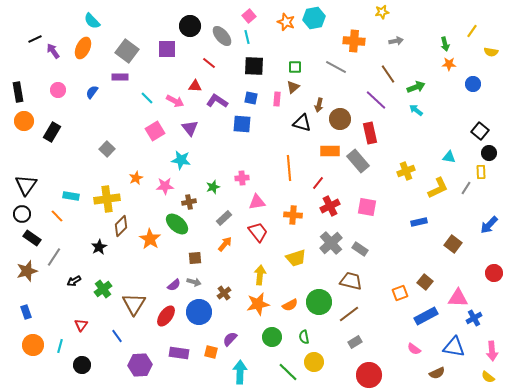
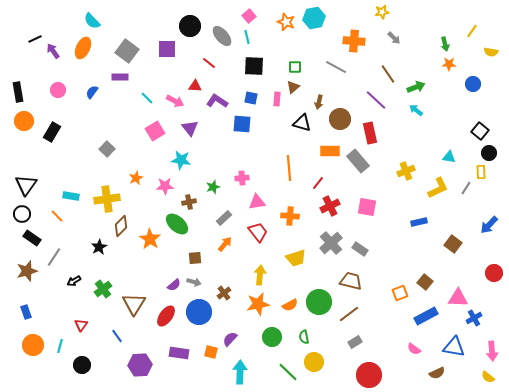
gray arrow at (396, 41): moved 2 px left, 3 px up; rotated 56 degrees clockwise
brown arrow at (319, 105): moved 3 px up
orange cross at (293, 215): moved 3 px left, 1 px down
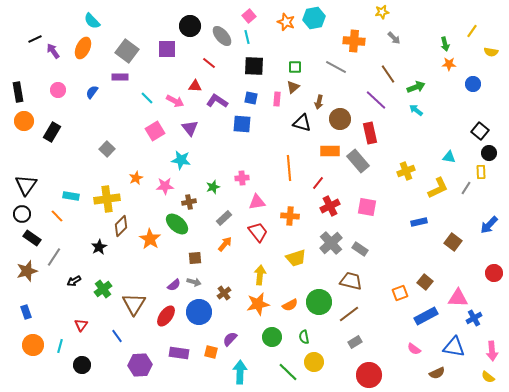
brown square at (453, 244): moved 2 px up
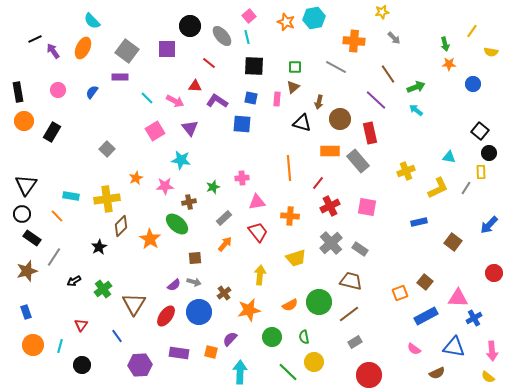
orange star at (258, 304): moved 9 px left, 6 px down
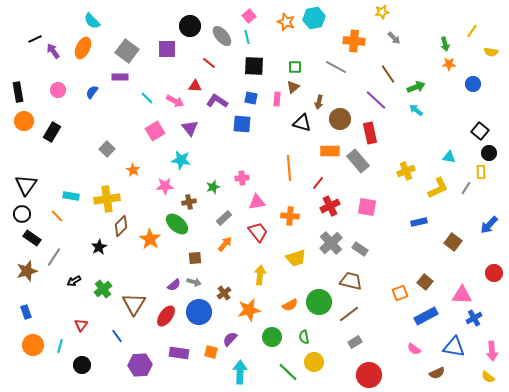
orange star at (136, 178): moved 3 px left, 8 px up; rotated 16 degrees counterclockwise
pink triangle at (458, 298): moved 4 px right, 3 px up
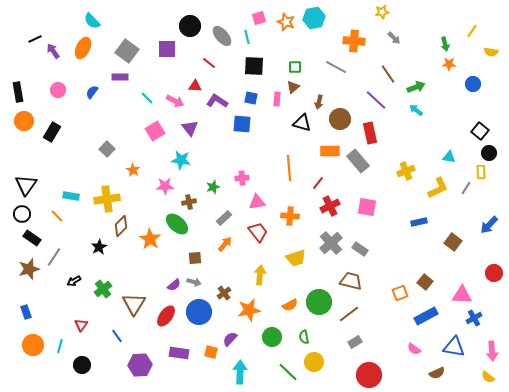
pink square at (249, 16): moved 10 px right, 2 px down; rotated 24 degrees clockwise
brown star at (27, 271): moved 2 px right, 2 px up
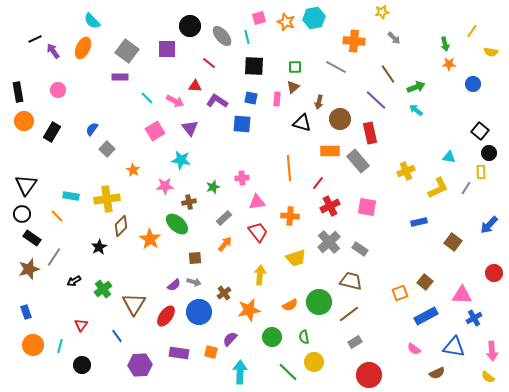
blue semicircle at (92, 92): moved 37 px down
gray cross at (331, 243): moved 2 px left, 1 px up
